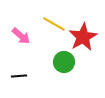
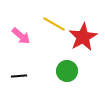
green circle: moved 3 px right, 9 px down
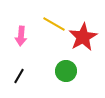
pink arrow: rotated 54 degrees clockwise
green circle: moved 1 px left
black line: rotated 56 degrees counterclockwise
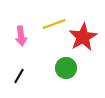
yellow line: rotated 50 degrees counterclockwise
pink arrow: rotated 12 degrees counterclockwise
green circle: moved 3 px up
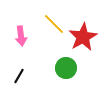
yellow line: rotated 65 degrees clockwise
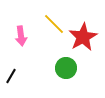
black line: moved 8 px left
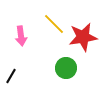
red star: rotated 20 degrees clockwise
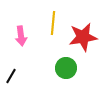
yellow line: moved 1 px left, 1 px up; rotated 50 degrees clockwise
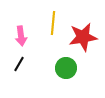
black line: moved 8 px right, 12 px up
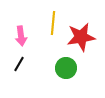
red star: moved 2 px left
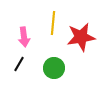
pink arrow: moved 3 px right, 1 px down
green circle: moved 12 px left
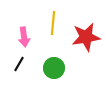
red star: moved 5 px right
